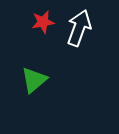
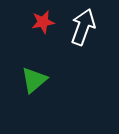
white arrow: moved 4 px right, 1 px up
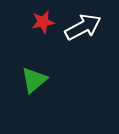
white arrow: rotated 42 degrees clockwise
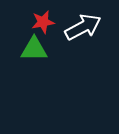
green triangle: moved 31 px up; rotated 40 degrees clockwise
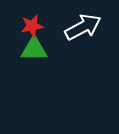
red star: moved 11 px left, 4 px down
